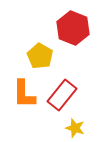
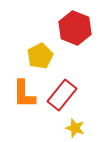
red hexagon: moved 2 px right
yellow pentagon: rotated 15 degrees clockwise
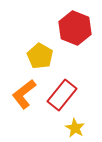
yellow pentagon: rotated 15 degrees counterclockwise
orange L-shape: rotated 52 degrees clockwise
yellow star: rotated 12 degrees clockwise
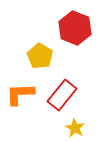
orange L-shape: moved 4 px left; rotated 36 degrees clockwise
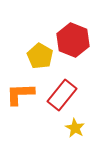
red hexagon: moved 2 px left, 12 px down
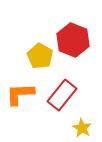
yellow star: moved 7 px right
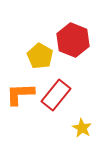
red rectangle: moved 6 px left
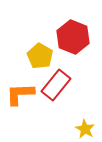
red hexagon: moved 3 px up
red rectangle: moved 10 px up
yellow star: moved 3 px right, 1 px down
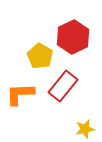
red hexagon: rotated 12 degrees clockwise
red rectangle: moved 7 px right, 1 px down
yellow star: rotated 30 degrees clockwise
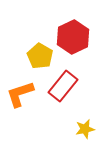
orange L-shape: rotated 16 degrees counterclockwise
